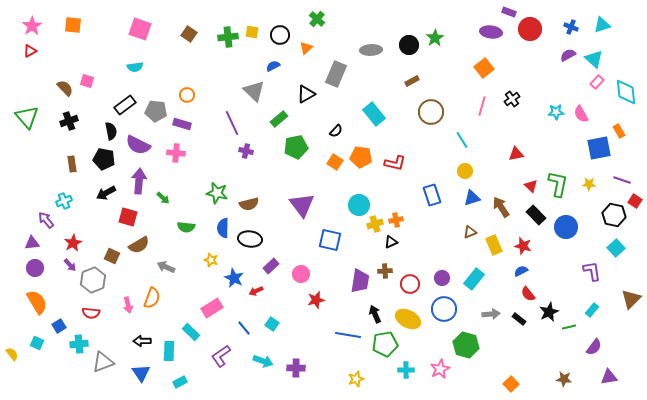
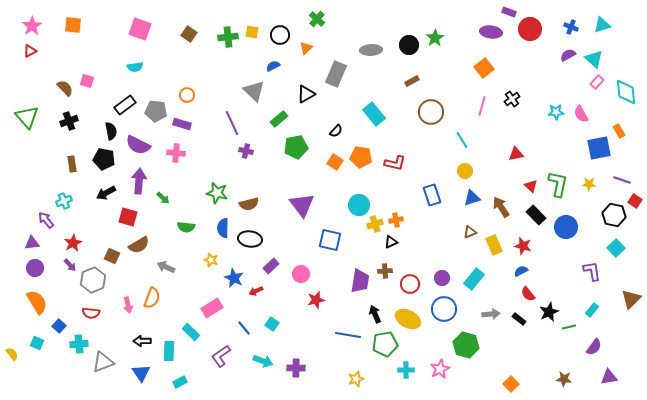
blue square at (59, 326): rotated 16 degrees counterclockwise
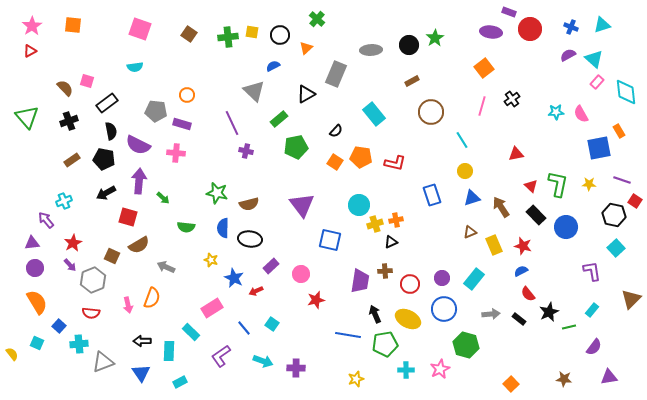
black rectangle at (125, 105): moved 18 px left, 2 px up
brown rectangle at (72, 164): moved 4 px up; rotated 63 degrees clockwise
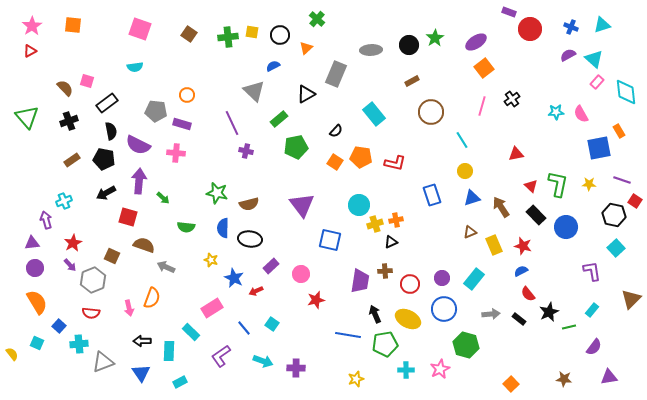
purple ellipse at (491, 32): moved 15 px left, 10 px down; rotated 40 degrees counterclockwise
purple arrow at (46, 220): rotated 24 degrees clockwise
brown semicircle at (139, 245): moved 5 px right; rotated 130 degrees counterclockwise
pink arrow at (128, 305): moved 1 px right, 3 px down
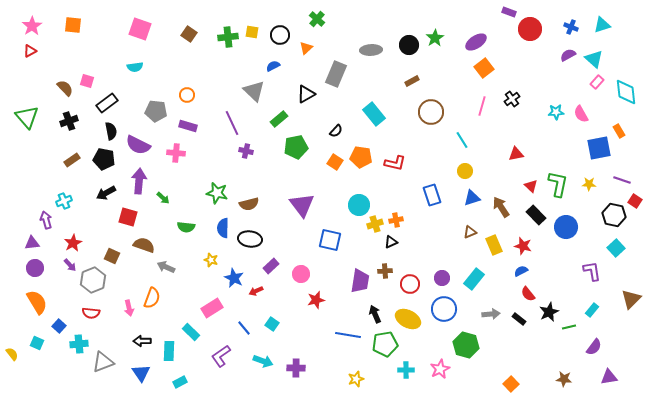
purple rectangle at (182, 124): moved 6 px right, 2 px down
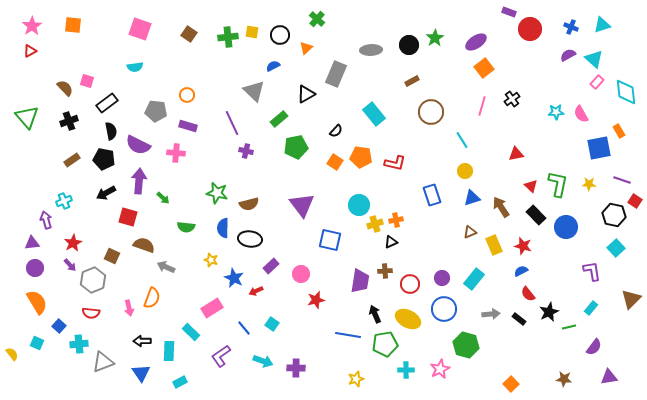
cyan rectangle at (592, 310): moved 1 px left, 2 px up
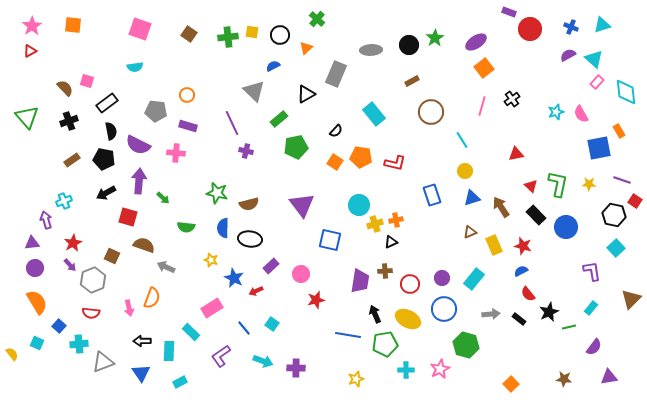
cyan star at (556, 112): rotated 14 degrees counterclockwise
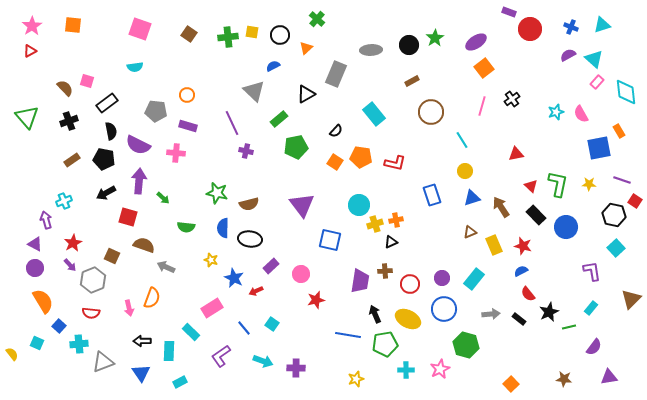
purple triangle at (32, 243): moved 3 px right, 1 px down; rotated 35 degrees clockwise
orange semicircle at (37, 302): moved 6 px right, 1 px up
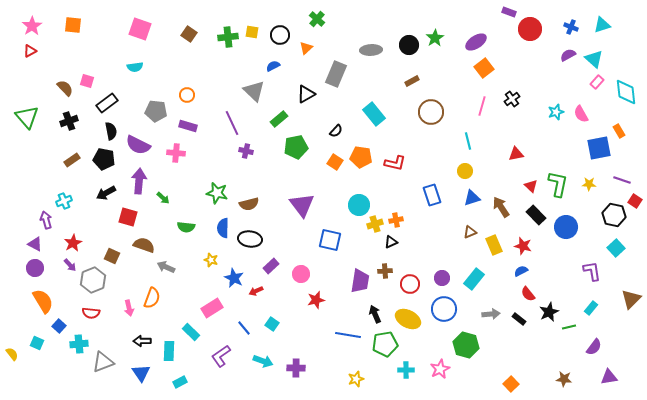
cyan line at (462, 140): moved 6 px right, 1 px down; rotated 18 degrees clockwise
